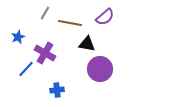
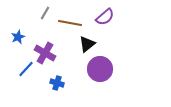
black triangle: rotated 48 degrees counterclockwise
blue cross: moved 7 px up; rotated 24 degrees clockwise
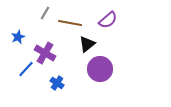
purple semicircle: moved 3 px right, 3 px down
blue cross: rotated 16 degrees clockwise
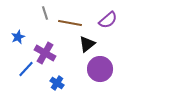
gray line: rotated 48 degrees counterclockwise
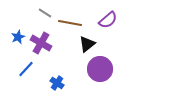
gray line: rotated 40 degrees counterclockwise
purple cross: moved 4 px left, 10 px up
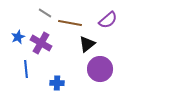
blue line: rotated 48 degrees counterclockwise
blue cross: rotated 32 degrees counterclockwise
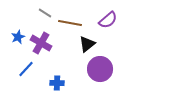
blue line: rotated 48 degrees clockwise
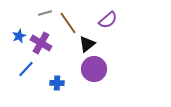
gray line: rotated 48 degrees counterclockwise
brown line: moved 2 px left; rotated 45 degrees clockwise
blue star: moved 1 px right, 1 px up
purple circle: moved 6 px left
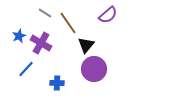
gray line: rotated 48 degrees clockwise
purple semicircle: moved 5 px up
black triangle: moved 1 px left, 1 px down; rotated 12 degrees counterclockwise
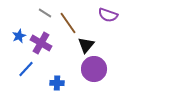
purple semicircle: rotated 60 degrees clockwise
